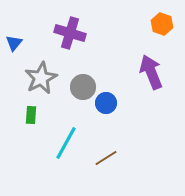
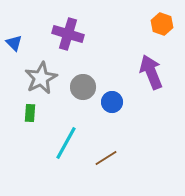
purple cross: moved 2 px left, 1 px down
blue triangle: rotated 24 degrees counterclockwise
blue circle: moved 6 px right, 1 px up
green rectangle: moved 1 px left, 2 px up
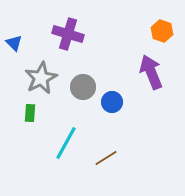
orange hexagon: moved 7 px down
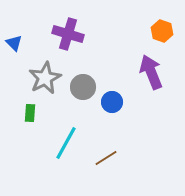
gray star: moved 4 px right
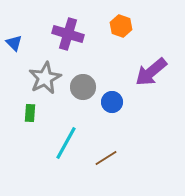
orange hexagon: moved 41 px left, 5 px up
purple arrow: rotated 108 degrees counterclockwise
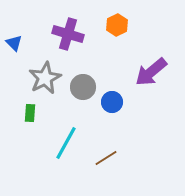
orange hexagon: moved 4 px left, 1 px up; rotated 15 degrees clockwise
